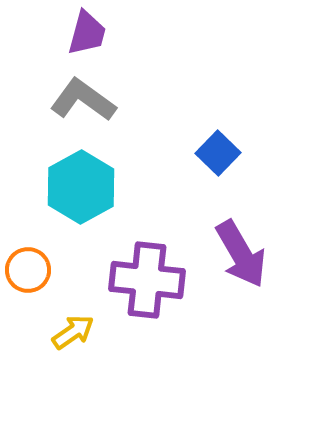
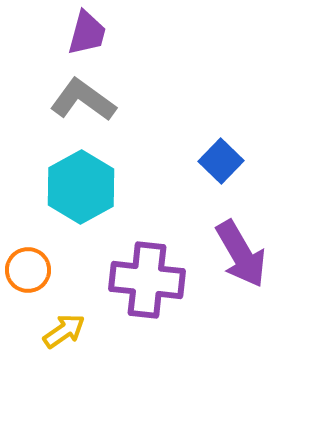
blue square: moved 3 px right, 8 px down
yellow arrow: moved 9 px left, 1 px up
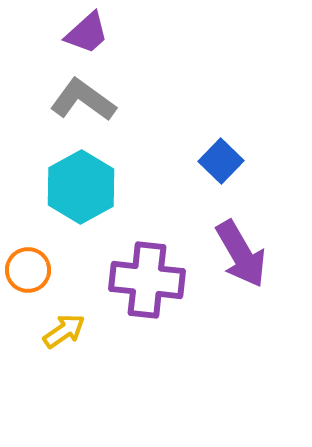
purple trapezoid: rotated 33 degrees clockwise
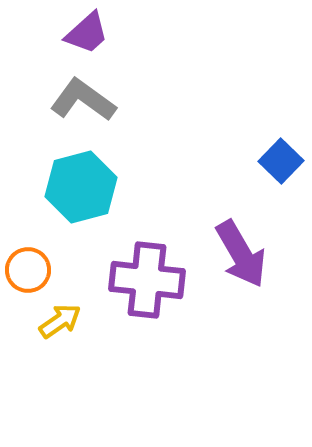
blue square: moved 60 px right
cyan hexagon: rotated 14 degrees clockwise
yellow arrow: moved 4 px left, 10 px up
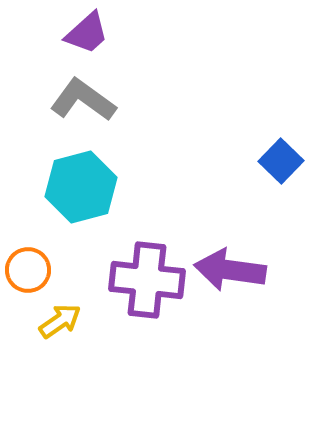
purple arrow: moved 11 px left, 16 px down; rotated 128 degrees clockwise
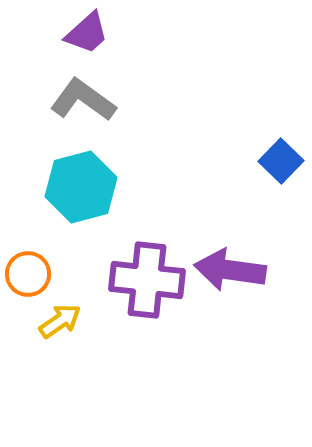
orange circle: moved 4 px down
